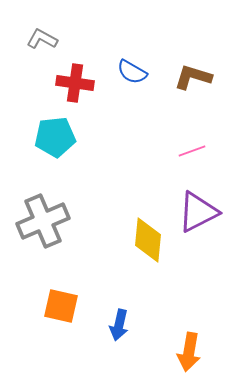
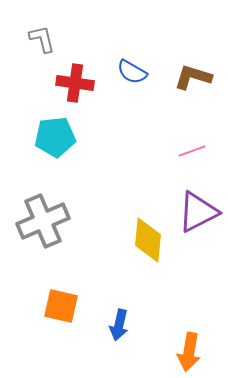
gray L-shape: rotated 48 degrees clockwise
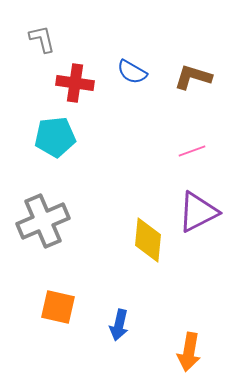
orange square: moved 3 px left, 1 px down
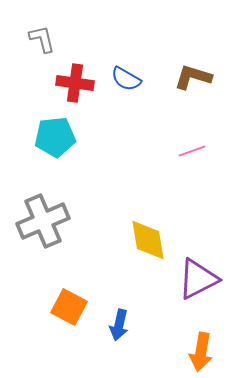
blue semicircle: moved 6 px left, 7 px down
purple triangle: moved 67 px down
yellow diamond: rotated 15 degrees counterclockwise
orange square: moved 11 px right; rotated 15 degrees clockwise
orange arrow: moved 12 px right
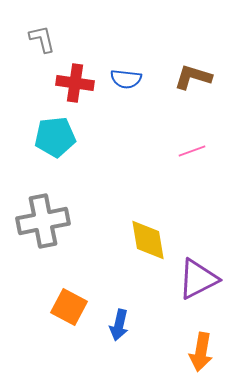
blue semicircle: rotated 24 degrees counterclockwise
gray cross: rotated 12 degrees clockwise
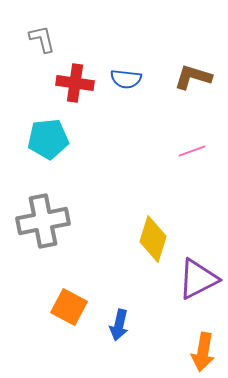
cyan pentagon: moved 7 px left, 2 px down
yellow diamond: moved 5 px right, 1 px up; rotated 27 degrees clockwise
orange arrow: moved 2 px right
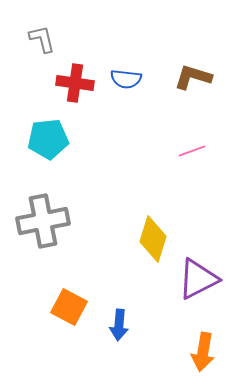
blue arrow: rotated 8 degrees counterclockwise
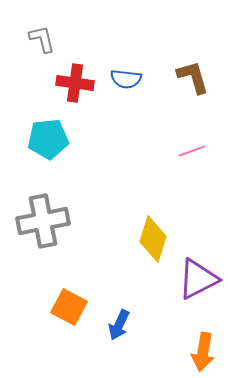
brown L-shape: rotated 57 degrees clockwise
blue arrow: rotated 20 degrees clockwise
